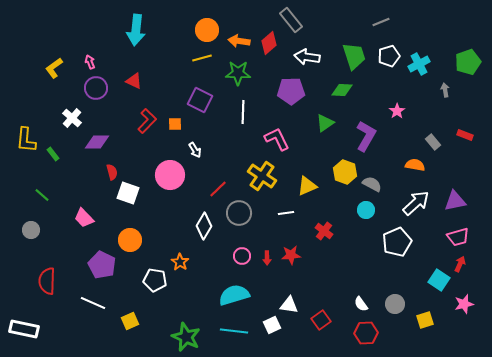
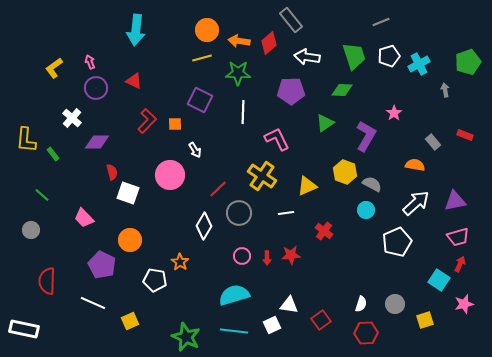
pink star at (397, 111): moved 3 px left, 2 px down
white semicircle at (361, 304): rotated 126 degrees counterclockwise
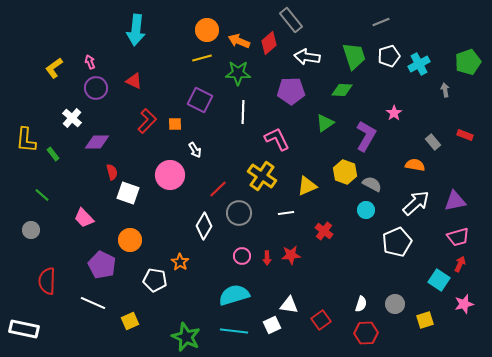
orange arrow at (239, 41): rotated 15 degrees clockwise
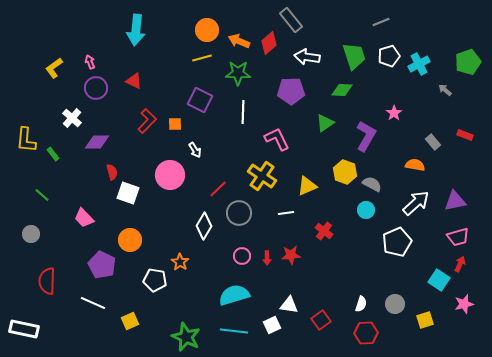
gray arrow at (445, 90): rotated 40 degrees counterclockwise
gray circle at (31, 230): moved 4 px down
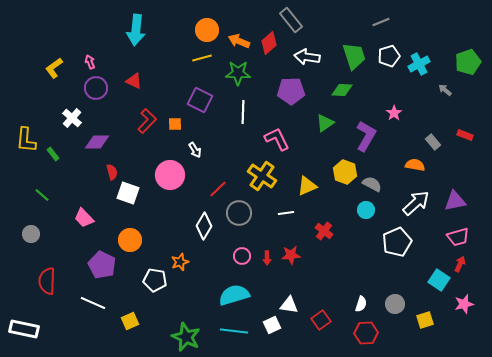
orange star at (180, 262): rotated 18 degrees clockwise
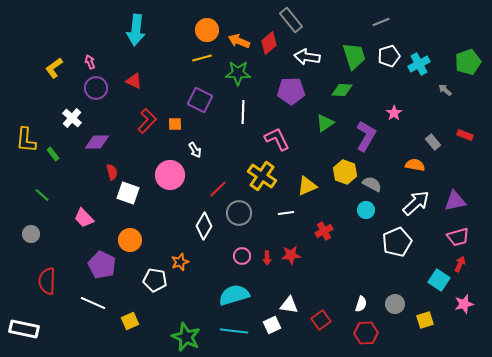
red cross at (324, 231): rotated 24 degrees clockwise
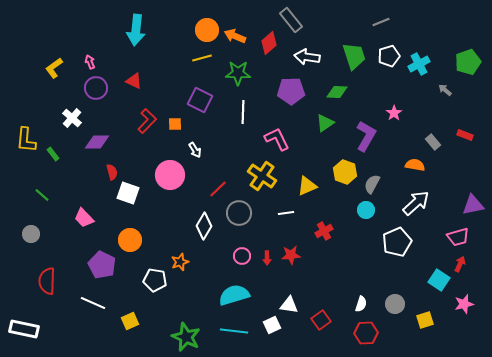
orange arrow at (239, 41): moved 4 px left, 5 px up
green diamond at (342, 90): moved 5 px left, 2 px down
gray semicircle at (372, 184): rotated 90 degrees counterclockwise
purple triangle at (455, 201): moved 18 px right, 4 px down
